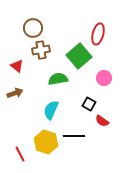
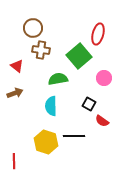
brown cross: rotated 18 degrees clockwise
cyan semicircle: moved 4 px up; rotated 24 degrees counterclockwise
red line: moved 6 px left, 7 px down; rotated 28 degrees clockwise
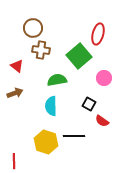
green semicircle: moved 1 px left, 1 px down
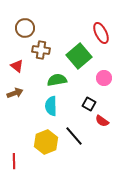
brown circle: moved 8 px left
red ellipse: moved 3 px right, 1 px up; rotated 40 degrees counterclockwise
black line: rotated 50 degrees clockwise
yellow hexagon: rotated 20 degrees clockwise
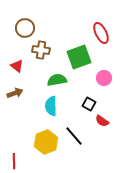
green square: moved 1 px down; rotated 20 degrees clockwise
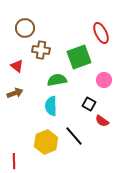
pink circle: moved 2 px down
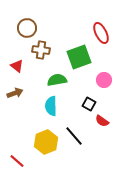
brown circle: moved 2 px right
red line: moved 3 px right; rotated 49 degrees counterclockwise
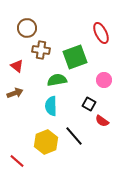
green square: moved 4 px left
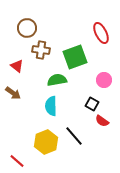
brown arrow: moved 2 px left; rotated 56 degrees clockwise
black square: moved 3 px right
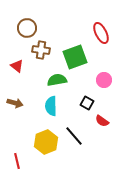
brown arrow: moved 2 px right, 10 px down; rotated 21 degrees counterclockwise
black square: moved 5 px left, 1 px up
red line: rotated 35 degrees clockwise
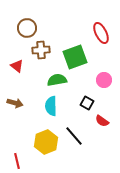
brown cross: rotated 12 degrees counterclockwise
